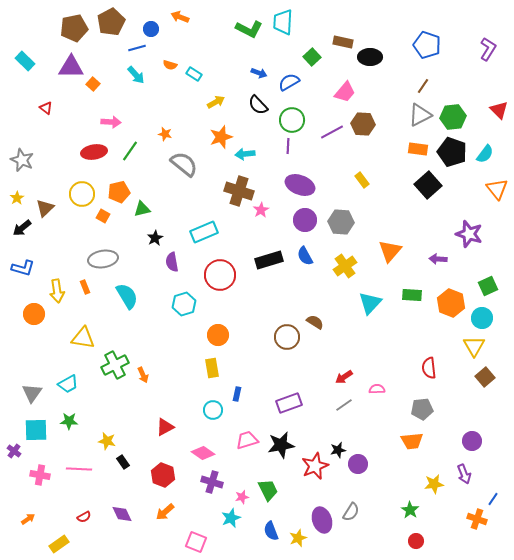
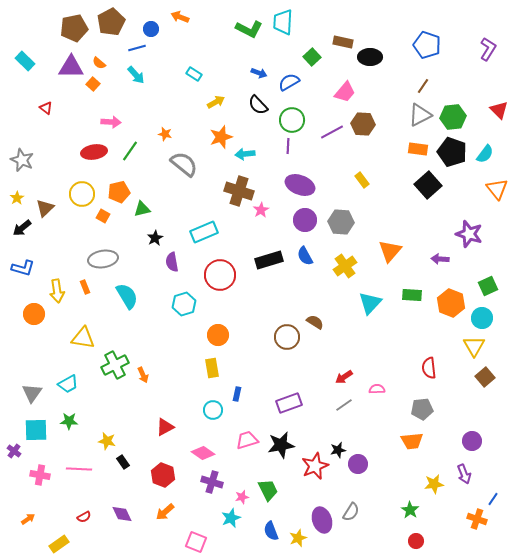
orange semicircle at (170, 65): moved 71 px left, 2 px up; rotated 24 degrees clockwise
purple arrow at (438, 259): moved 2 px right
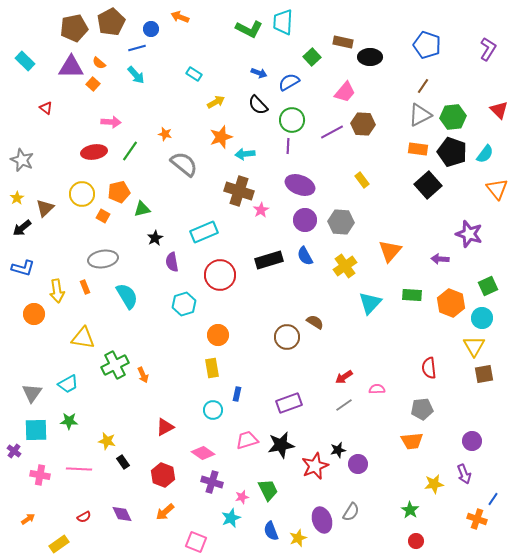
brown square at (485, 377): moved 1 px left, 3 px up; rotated 30 degrees clockwise
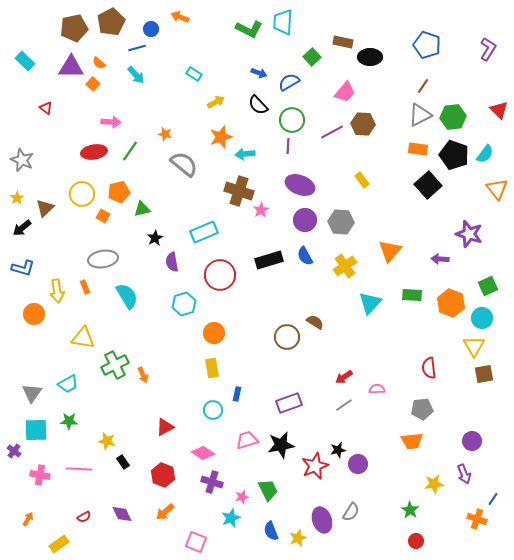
black pentagon at (452, 152): moved 2 px right, 3 px down
orange circle at (218, 335): moved 4 px left, 2 px up
orange arrow at (28, 519): rotated 24 degrees counterclockwise
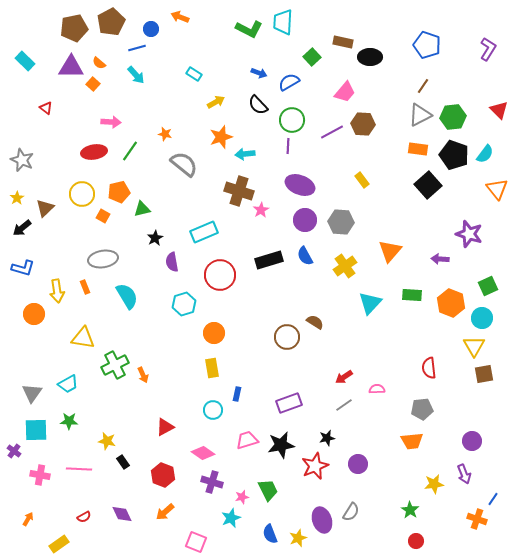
black star at (338, 450): moved 11 px left, 12 px up
blue semicircle at (271, 531): moved 1 px left, 3 px down
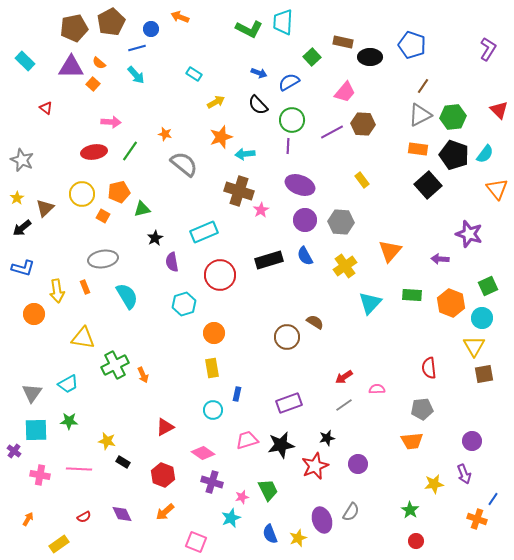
blue pentagon at (427, 45): moved 15 px left
black rectangle at (123, 462): rotated 24 degrees counterclockwise
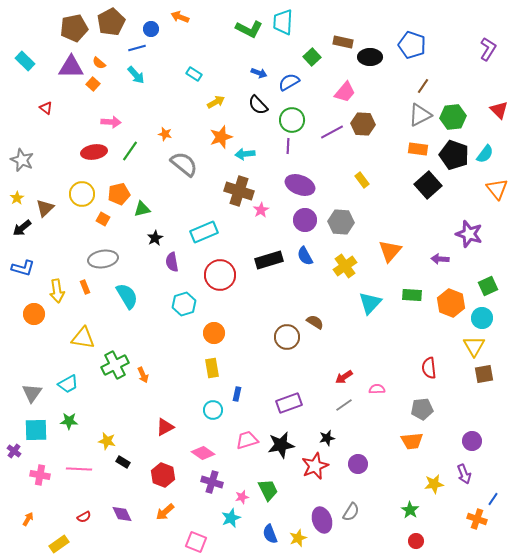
orange pentagon at (119, 192): moved 2 px down
orange square at (103, 216): moved 3 px down
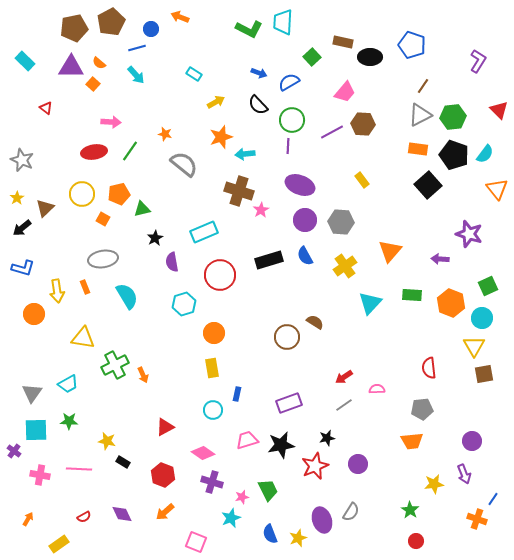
purple L-shape at (488, 49): moved 10 px left, 12 px down
